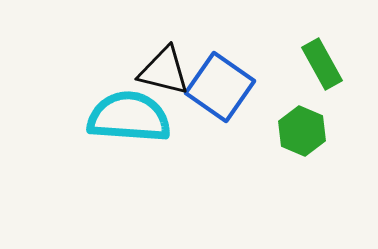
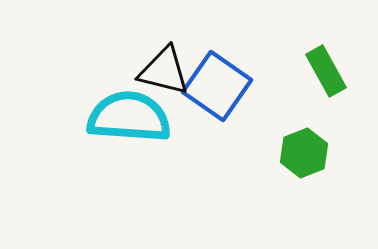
green rectangle: moved 4 px right, 7 px down
blue square: moved 3 px left, 1 px up
green hexagon: moved 2 px right, 22 px down; rotated 15 degrees clockwise
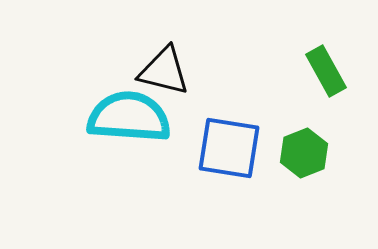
blue square: moved 12 px right, 62 px down; rotated 26 degrees counterclockwise
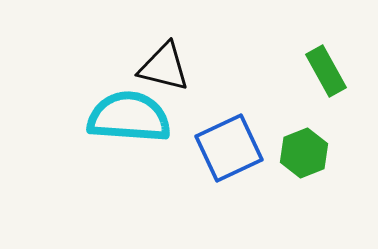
black triangle: moved 4 px up
blue square: rotated 34 degrees counterclockwise
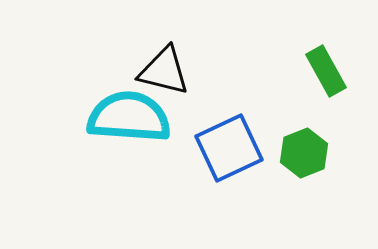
black triangle: moved 4 px down
